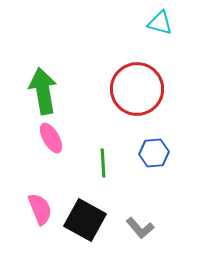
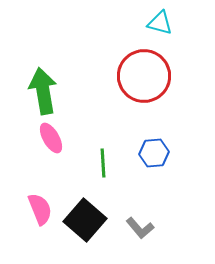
red circle: moved 7 px right, 13 px up
black square: rotated 12 degrees clockwise
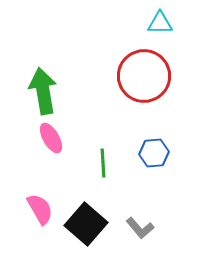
cyan triangle: rotated 16 degrees counterclockwise
pink semicircle: rotated 8 degrees counterclockwise
black square: moved 1 px right, 4 px down
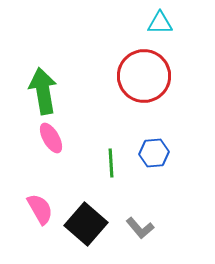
green line: moved 8 px right
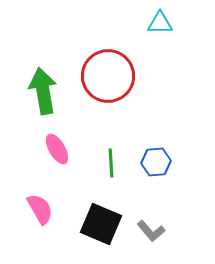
red circle: moved 36 px left
pink ellipse: moved 6 px right, 11 px down
blue hexagon: moved 2 px right, 9 px down
black square: moved 15 px right; rotated 18 degrees counterclockwise
gray L-shape: moved 11 px right, 3 px down
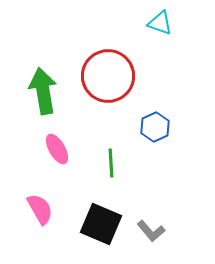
cyan triangle: rotated 20 degrees clockwise
blue hexagon: moved 1 px left, 35 px up; rotated 20 degrees counterclockwise
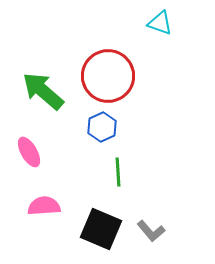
green arrow: rotated 39 degrees counterclockwise
blue hexagon: moved 53 px left
pink ellipse: moved 28 px left, 3 px down
green line: moved 7 px right, 9 px down
pink semicircle: moved 4 px right, 3 px up; rotated 64 degrees counterclockwise
black square: moved 5 px down
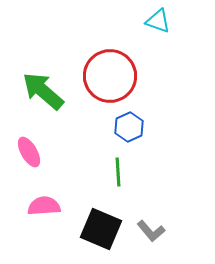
cyan triangle: moved 2 px left, 2 px up
red circle: moved 2 px right
blue hexagon: moved 27 px right
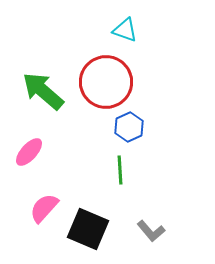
cyan triangle: moved 33 px left, 9 px down
red circle: moved 4 px left, 6 px down
pink ellipse: rotated 72 degrees clockwise
green line: moved 2 px right, 2 px up
pink semicircle: moved 2 px down; rotated 44 degrees counterclockwise
black square: moved 13 px left
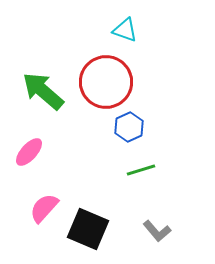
green line: moved 21 px right; rotated 76 degrees clockwise
gray L-shape: moved 6 px right
